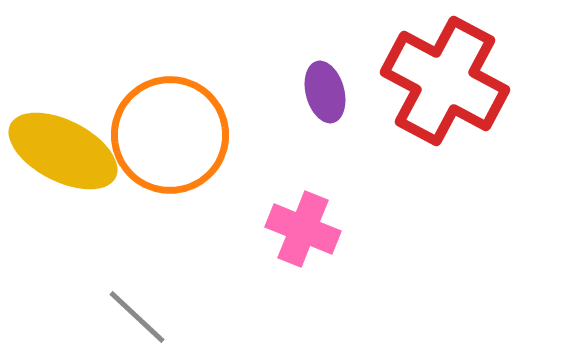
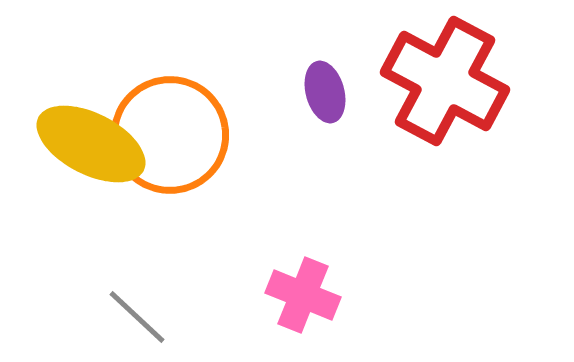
yellow ellipse: moved 28 px right, 7 px up
pink cross: moved 66 px down
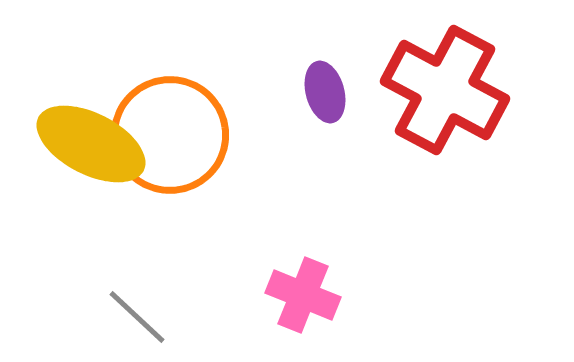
red cross: moved 9 px down
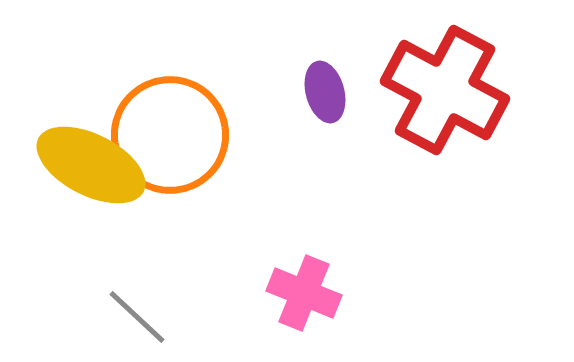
yellow ellipse: moved 21 px down
pink cross: moved 1 px right, 2 px up
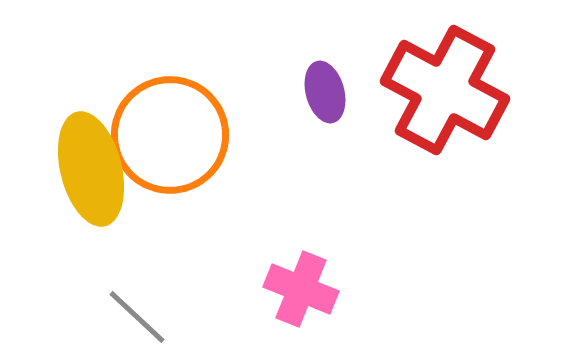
yellow ellipse: moved 4 px down; rotated 49 degrees clockwise
pink cross: moved 3 px left, 4 px up
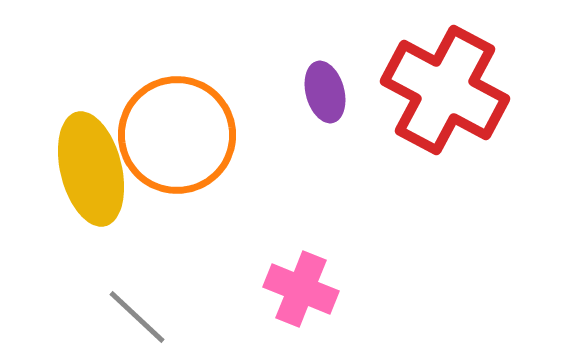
orange circle: moved 7 px right
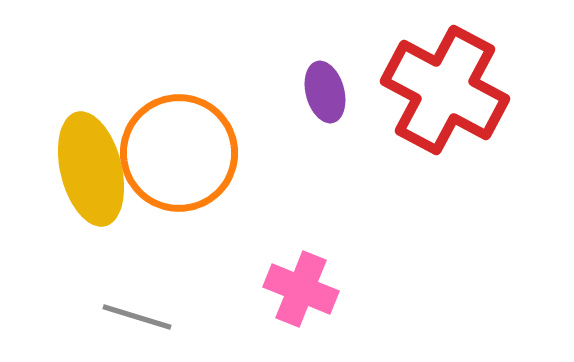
orange circle: moved 2 px right, 18 px down
gray line: rotated 26 degrees counterclockwise
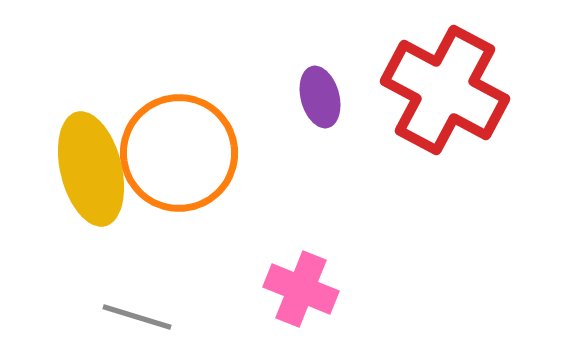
purple ellipse: moved 5 px left, 5 px down
